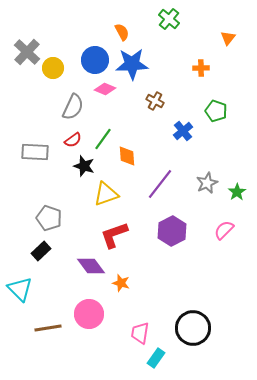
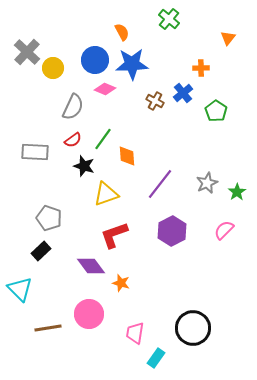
green pentagon: rotated 15 degrees clockwise
blue cross: moved 38 px up
pink trapezoid: moved 5 px left
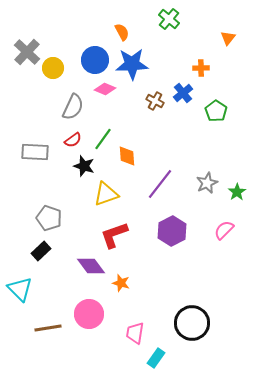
black circle: moved 1 px left, 5 px up
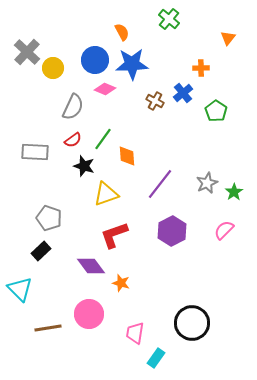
green star: moved 3 px left
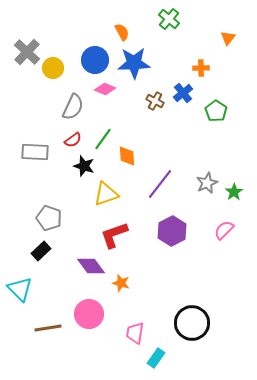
blue star: moved 2 px right, 1 px up
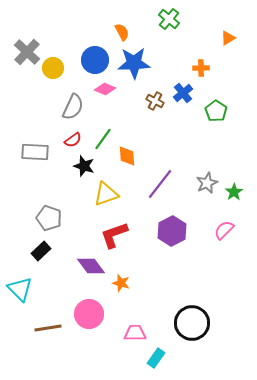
orange triangle: rotated 21 degrees clockwise
pink trapezoid: rotated 80 degrees clockwise
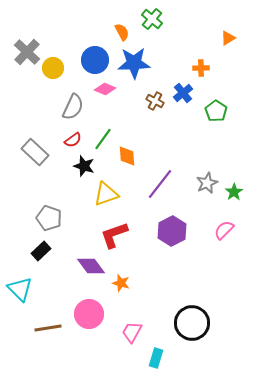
green cross: moved 17 px left
gray rectangle: rotated 40 degrees clockwise
pink trapezoid: moved 3 px left, 1 px up; rotated 60 degrees counterclockwise
cyan rectangle: rotated 18 degrees counterclockwise
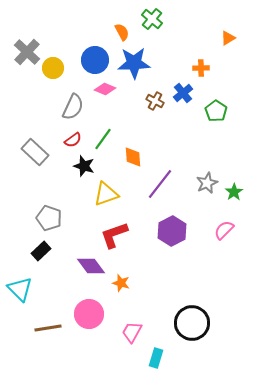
orange diamond: moved 6 px right, 1 px down
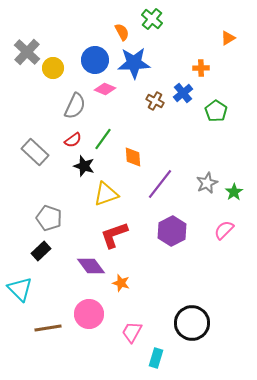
gray semicircle: moved 2 px right, 1 px up
